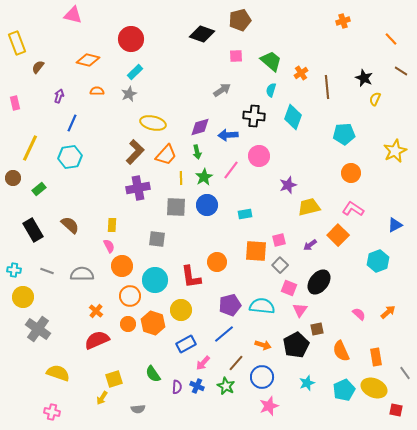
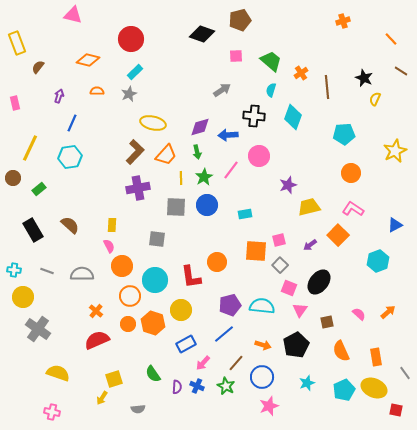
brown square at (317, 329): moved 10 px right, 7 px up
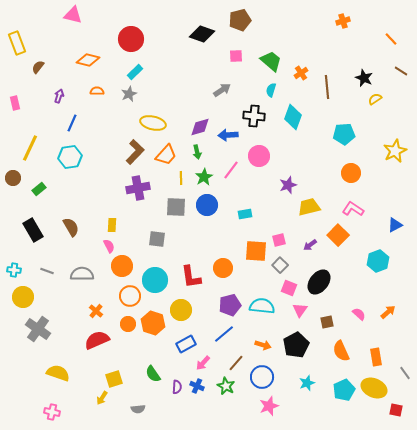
yellow semicircle at (375, 99): rotated 32 degrees clockwise
brown semicircle at (70, 225): moved 1 px right, 2 px down; rotated 18 degrees clockwise
orange circle at (217, 262): moved 6 px right, 6 px down
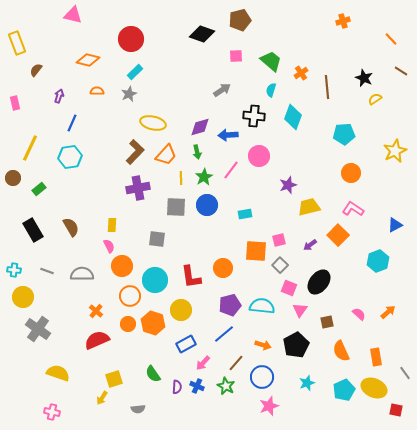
brown semicircle at (38, 67): moved 2 px left, 3 px down
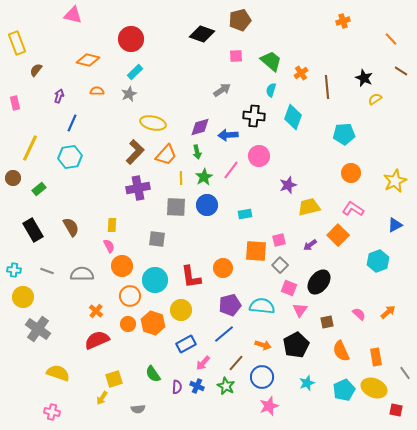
yellow star at (395, 151): moved 30 px down
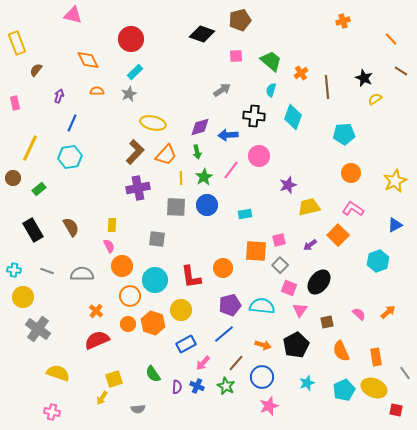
orange diamond at (88, 60): rotated 50 degrees clockwise
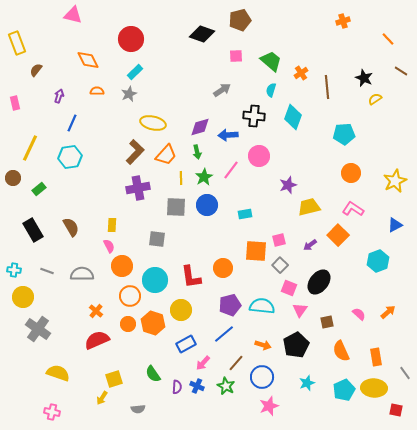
orange line at (391, 39): moved 3 px left
yellow ellipse at (374, 388): rotated 20 degrees counterclockwise
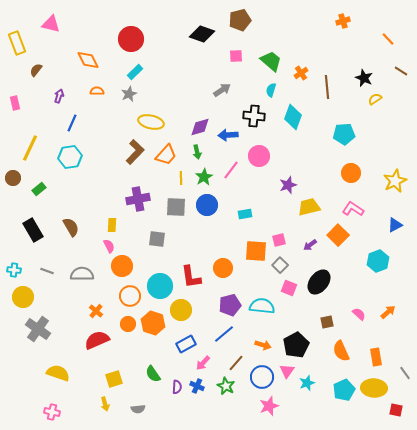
pink triangle at (73, 15): moved 22 px left, 9 px down
yellow ellipse at (153, 123): moved 2 px left, 1 px up
purple cross at (138, 188): moved 11 px down
cyan circle at (155, 280): moved 5 px right, 6 px down
pink triangle at (300, 310): moved 13 px left, 61 px down
yellow arrow at (102, 398): moved 3 px right, 6 px down; rotated 48 degrees counterclockwise
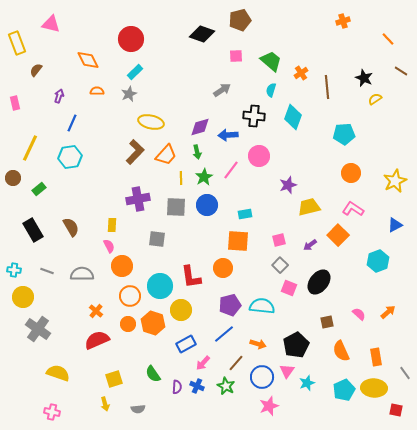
orange square at (256, 251): moved 18 px left, 10 px up
orange arrow at (263, 345): moved 5 px left, 1 px up
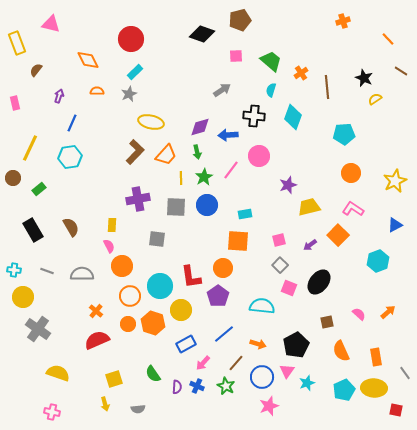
purple pentagon at (230, 305): moved 12 px left, 9 px up; rotated 20 degrees counterclockwise
